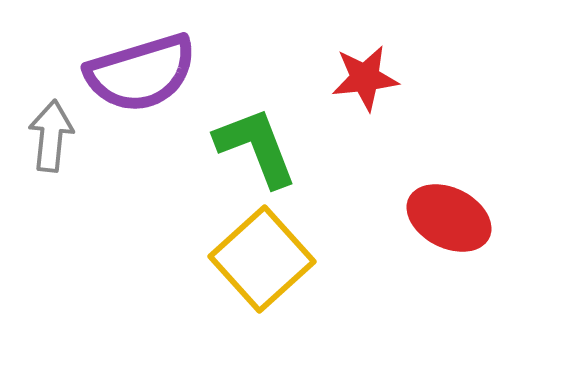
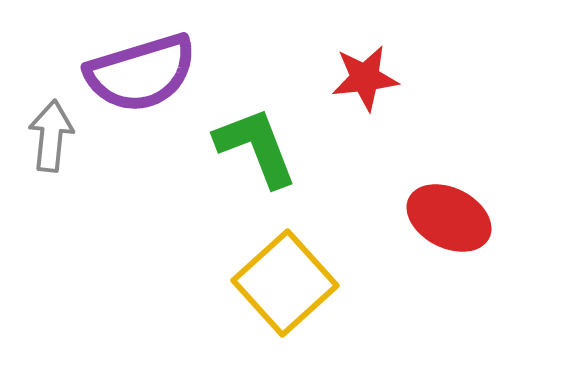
yellow square: moved 23 px right, 24 px down
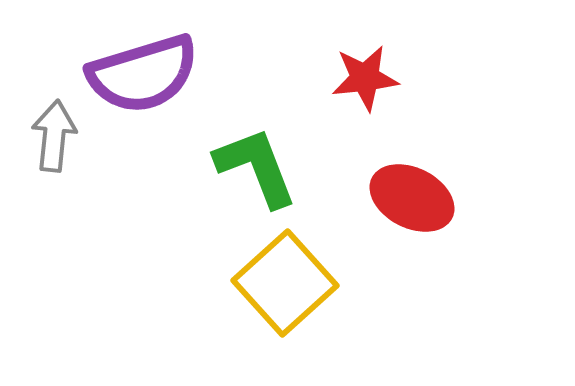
purple semicircle: moved 2 px right, 1 px down
gray arrow: moved 3 px right
green L-shape: moved 20 px down
red ellipse: moved 37 px left, 20 px up
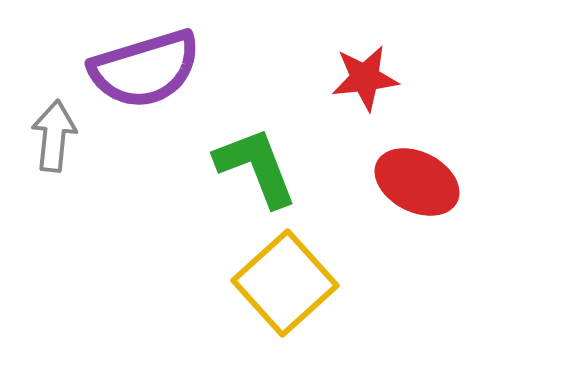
purple semicircle: moved 2 px right, 5 px up
red ellipse: moved 5 px right, 16 px up
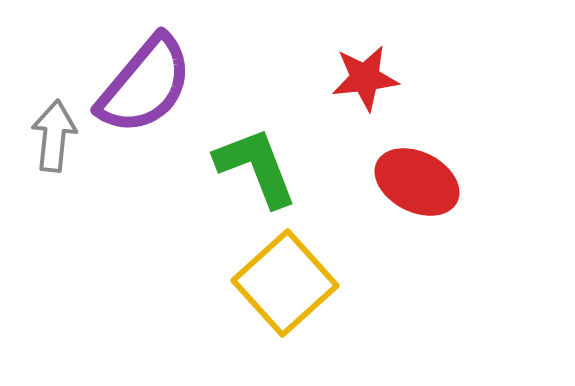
purple semicircle: moved 16 px down; rotated 33 degrees counterclockwise
